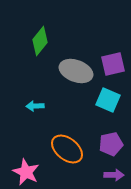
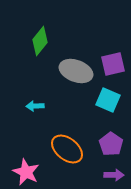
purple pentagon: rotated 25 degrees counterclockwise
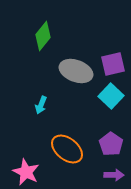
green diamond: moved 3 px right, 5 px up
cyan square: moved 3 px right, 4 px up; rotated 20 degrees clockwise
cyan arrow: moved 6 px right, 1 px up; rotated 66 degrees counterclockwise
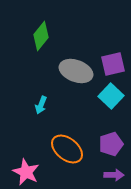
green diamond: moved 2 px left
purple pentagon: rotated 20 degrees clockwise
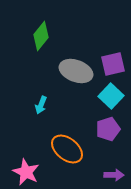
purple pentagon: moved 3 px left, 15 px up
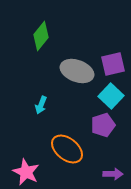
gray ellipse: moved 1 px right
purple pentagon: moved 5 px left, 4 px up
purple arrow: moved 1 px left, 1 px up
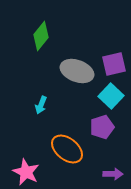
purple square: moved 1 px right
purple pentagon: moved 1 px left, 2 px down
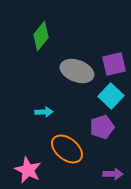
cyan arrow: moved 3 px right, 7 px down; rotated 114 degrees counterclockwise
pink star: moved 2 px right, 2 px up
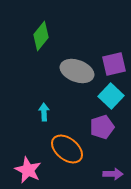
cyan arrow: rotated 90 degrees counterclockwise
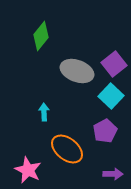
purple square: rotated 25 degrees counterclockwise
purple pentagon: moved 3 px right, 4 px down; rotated 10 degrees counterclockwise
